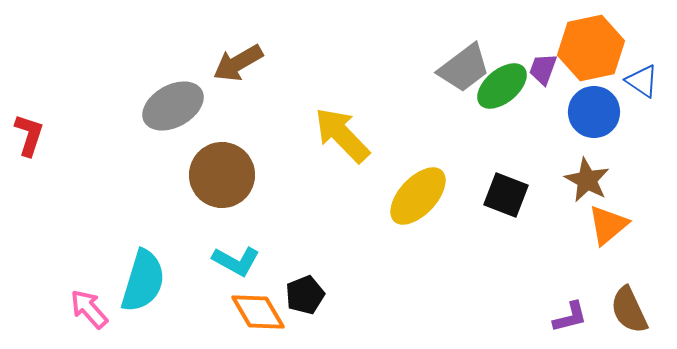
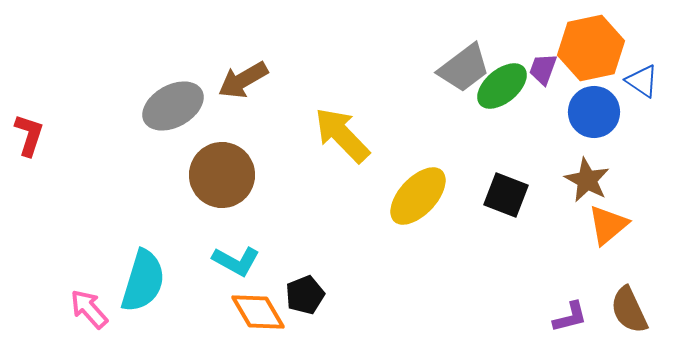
brown arrow: moved 5 px right, 17 px down
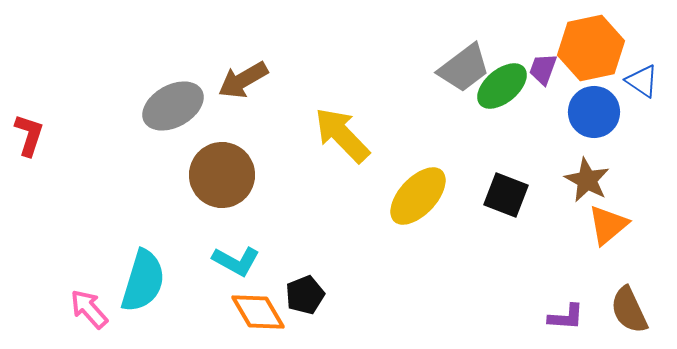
purple L-shape: moved 4 px left; rotated 18 degrees clockwise
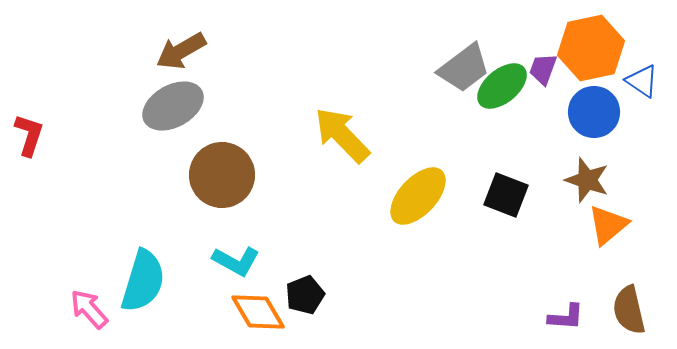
brown arrow: moved 62 px left, 29 px up
brown star: rotated 9 degrees counterclockwise
brown semicircle: rotated 12 degrees clockwise
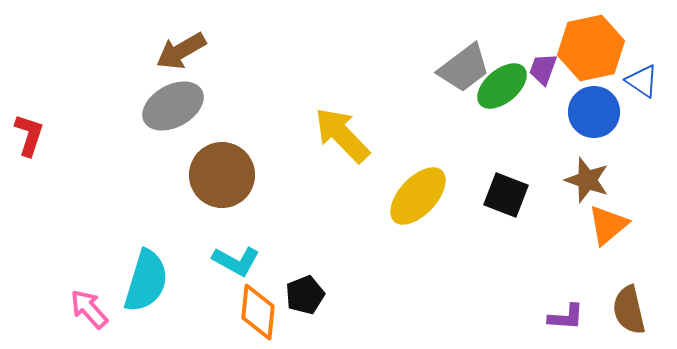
cyan semicircle: moved 3 px right
orange diamond: rotated 36 degrees clockwise
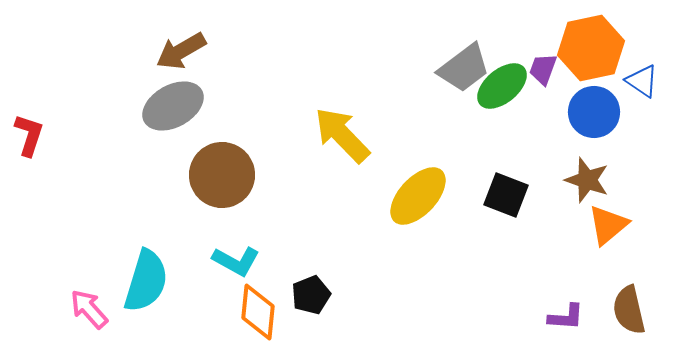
black pentagon: moved 6 px right
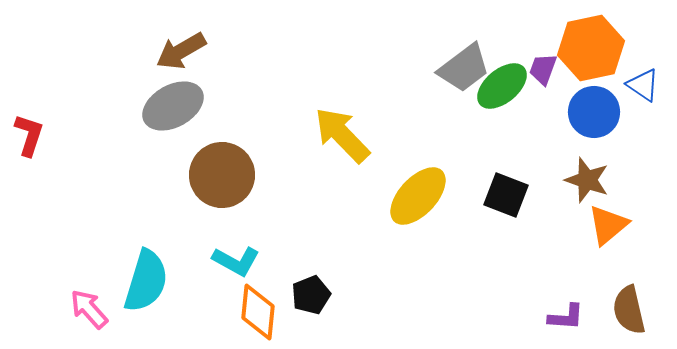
blue triangle: moved 1 px right, 4 px down
